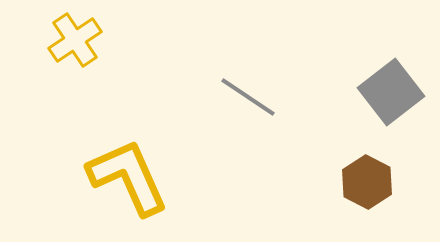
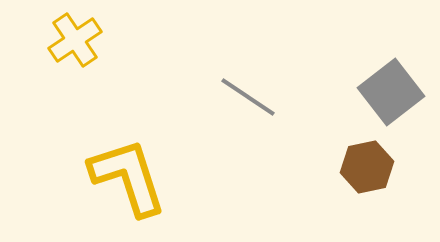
yellow L-shape: rotated 6 degrees clockwise
brown hexagon: moved 15 px up; rotated 21 degrees clockwise
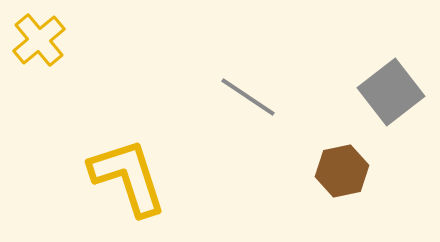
yellow cross: moved 36 px left; rotated 6 degrees counterclockwise
brown hexagon: moved 25 px left, 4 px down
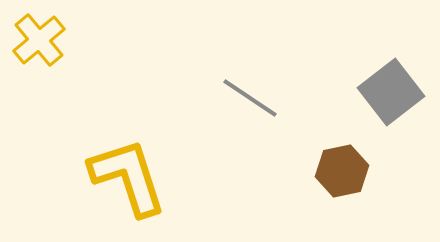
gray line: moved 2 px right, 1 px down
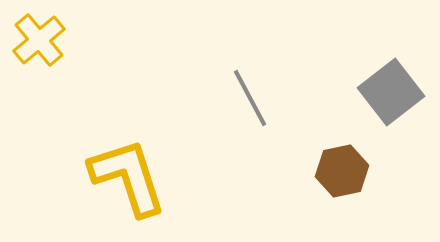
gray line: rotated 28 degrees clockwise
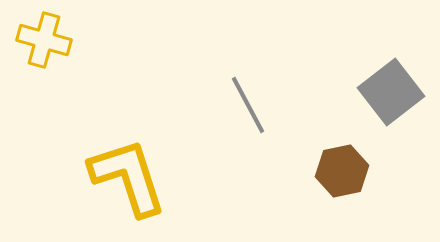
yellow cross: moved 5 px right; rotated 34 degrees counterclockwise
gray line: moved 2 px left, 7 px down
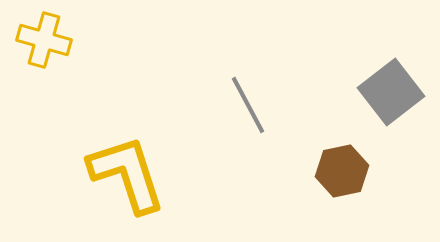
yellow L-shape: moved 1 px left, 3 px up
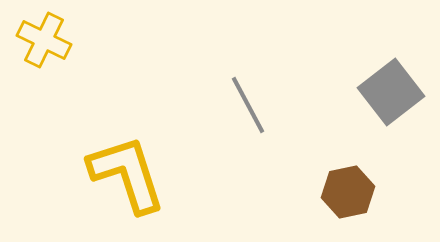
yellow cross: rotated 10 degrees clockwise
brown hexagon: moved 6 px right, 21 px down
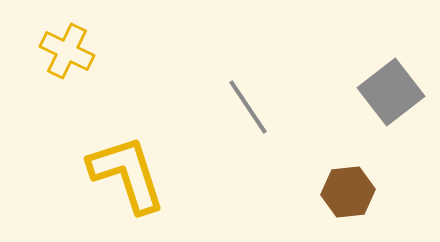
yellow cross: moved 23 px right, 11 px down
gray line: moved 2 px down; rotated 6 degrees counterclockwise
brown hexagon: rotated 6 degrees clockwise
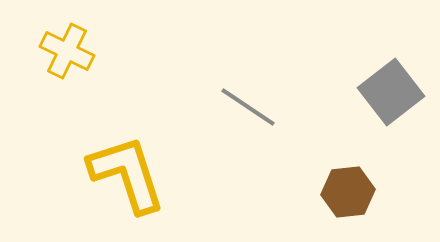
gray line: rotated 22 degrees counterclockwise
